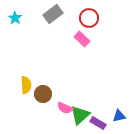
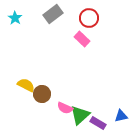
yellow semicircle: rotated 60 degrees counterclockwise
brown circle: moved 1 px left
blue triangle: moved 2 px right
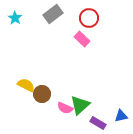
green triangle: moved 10 px up
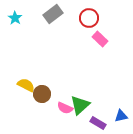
pink rectangle: moved 18 px right
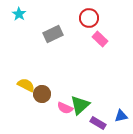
gray rectangle: moved 20 px down; rotated 12 degrees clockwise
cyan star: moved 4 px right, 4 px up
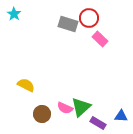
cyan star: moved 5 px left
gray rectangle: moved 15 px right, 10 px up; rotated 42 degrees clockwise
brown circle: moved 20 px down
green triangle: moved 1 px right, 2 px down
blue triangle: rotated 16 degrees clockwise
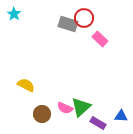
red circle: moved 5 px left
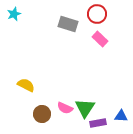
cyan star: rotated 16 degrees clockwise
red circle: moved 13 px right, 4 px up
green triangle: moved 4 px right, 1 px down; rotated 15 degrees counterclockwise
purple rectangle: rotated 42 degrees counterclockwise
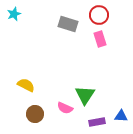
red circle: moved 2 px right, 1 px down
pink rectangle: rotated 28 degrees clockwise
green triangle: moved 13 px up
brown circle: moved 7 px left
purple rectangle: moved 1 px left, 1 px up
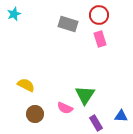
purple rectangle: moved 1 px left, 1 px down; rotated 70 degrees clockwise
